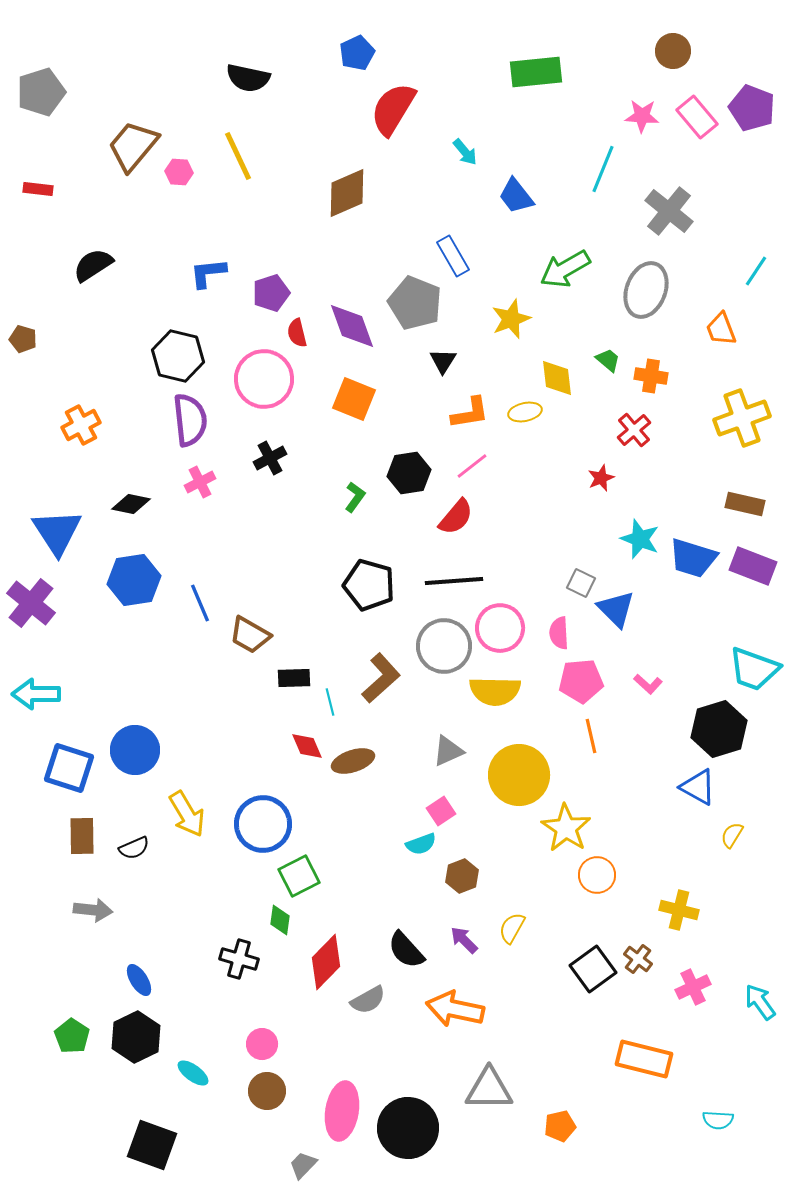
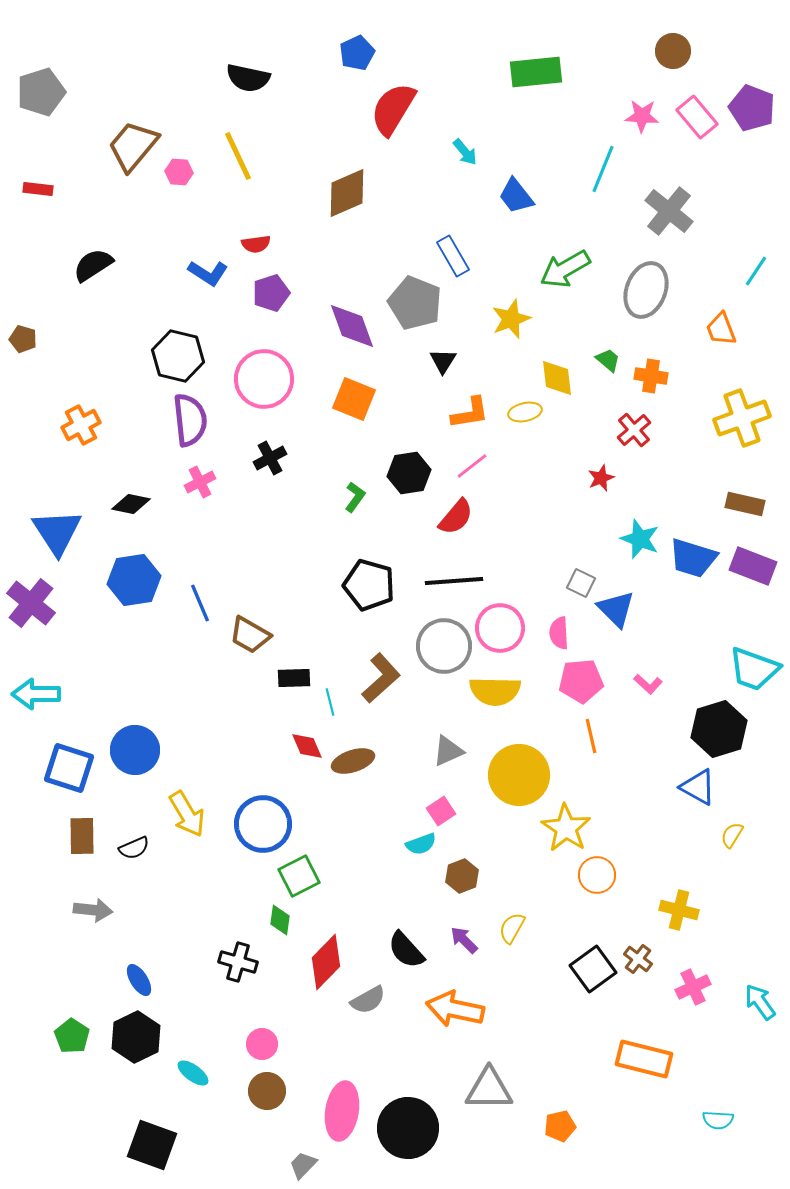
blue L-shape at (208, 273): rotated 141 degrees counterclockwise
red semicircle at (297, 333): moved 41 px left, 89 px up; rotated 84 degrees counterclockwise
black cross at (239, 959): moved 1 px left, 3 px down
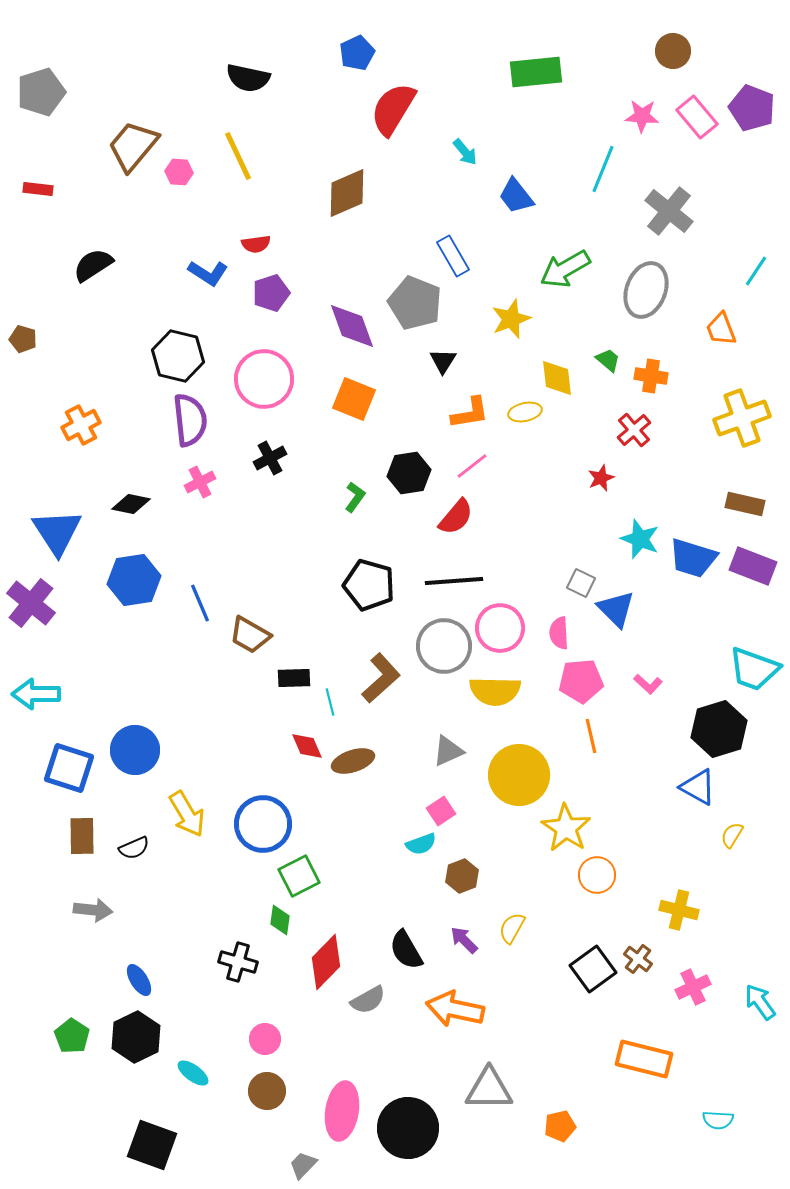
black semicircle at (406, 950): rotated 12 degrees clockwise
pink circle at (262, 1044): moved 3 px right, 5 px up
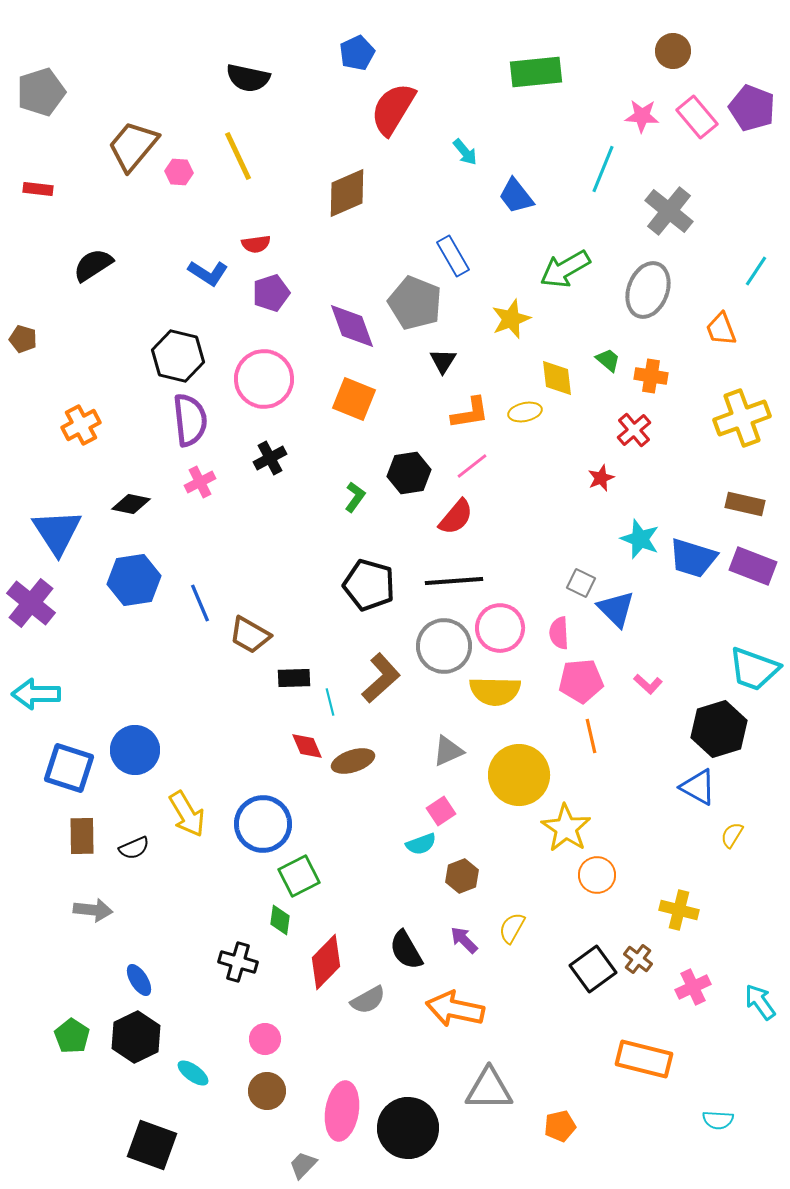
gray ellipse at (646, 290): moved 2 px right
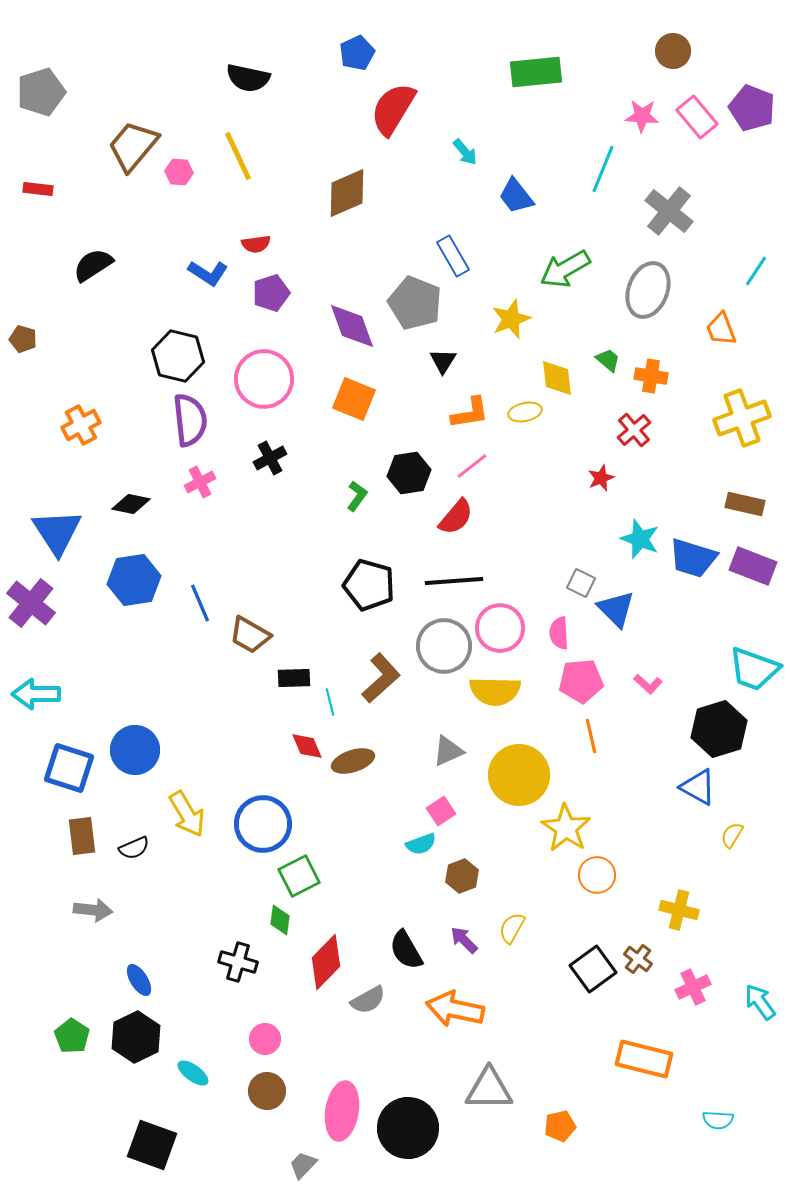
green L-shape at (355, 497): moved 2 px right, 1 px up
brown rectangle at (82, 836): rotated 6 degrees counterclockwise
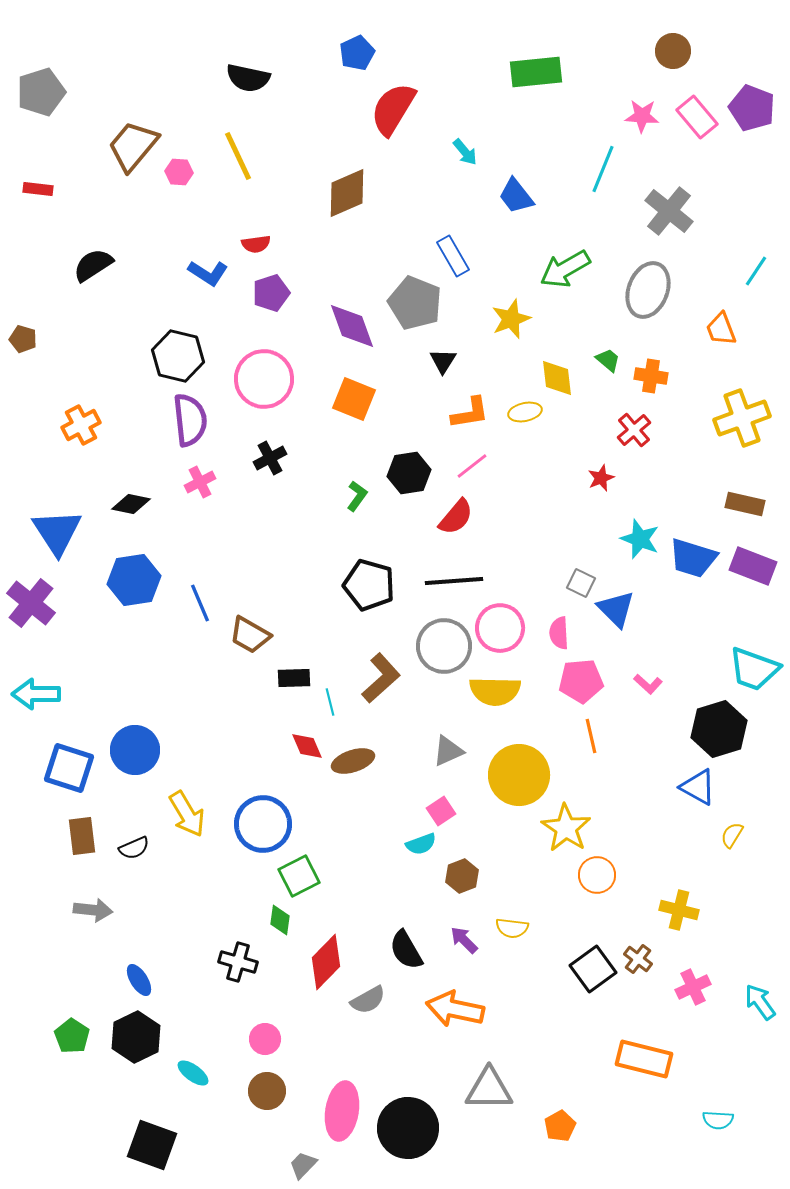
yellow semicircle at (512, 928): rotated 112 degrees counterclockwise
orange pentagon at (560, 1126): rotated 16 degrees counterclockwise
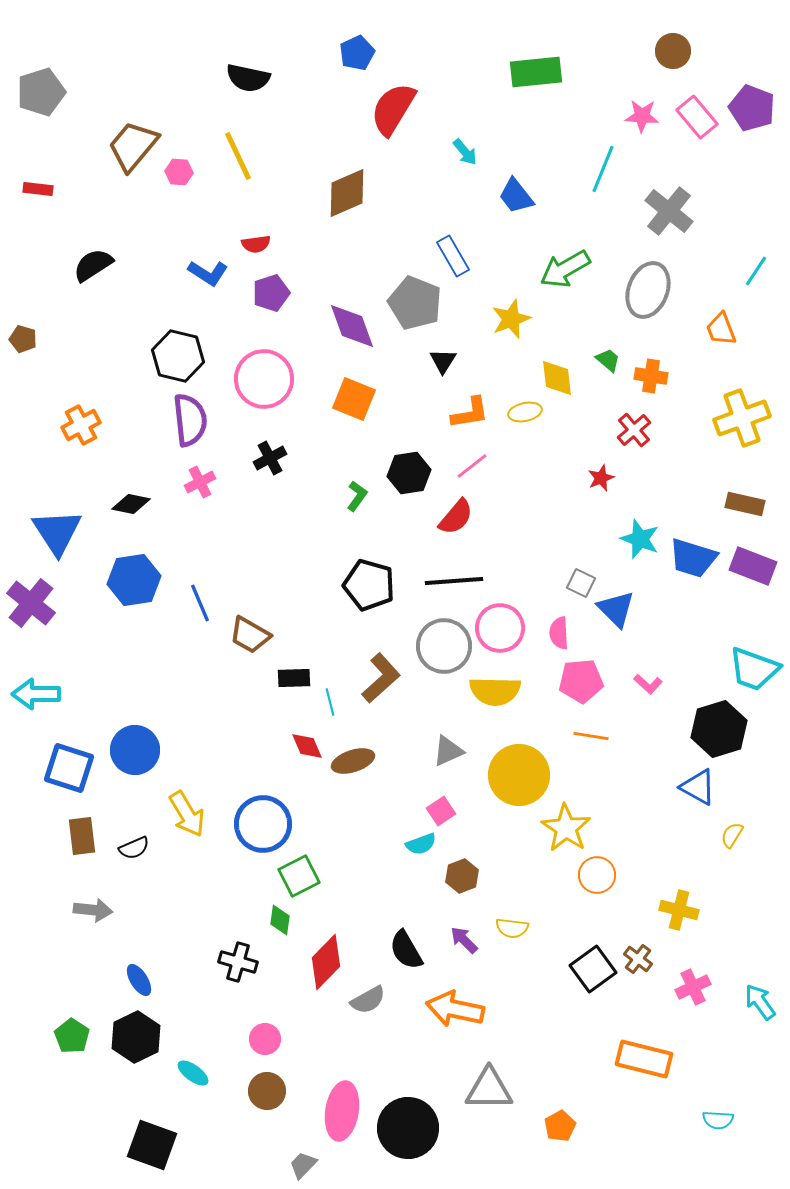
orange line at (591, 736): rotated 68 degrees counterclockwise
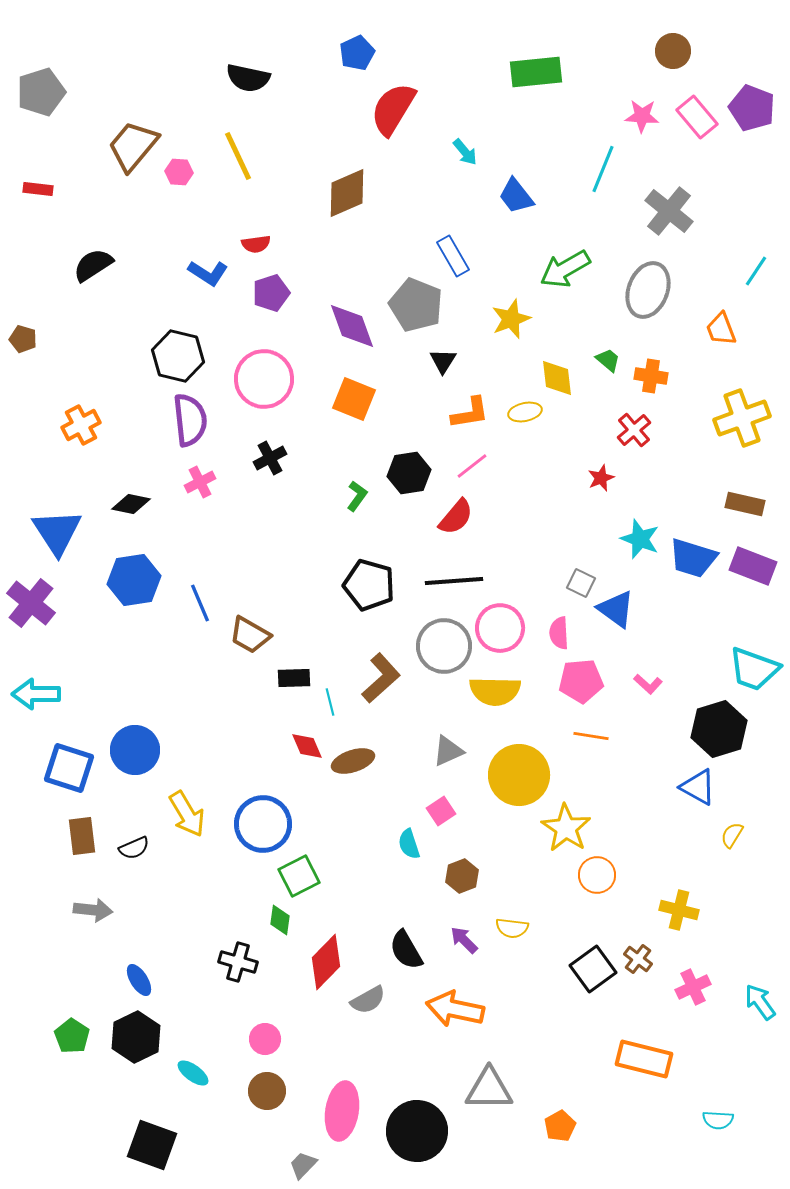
gray pentagon at (415, 303): moved 1 px right, 2 px down
blue triangle at (616, 609): rotated 9 degrees counterclockwise
cyan semicircle at (421, 844): moved 12 px left; rotated 92 degrees clockwise
black circle at (408, 1128): moved 9 px right, 3 px down
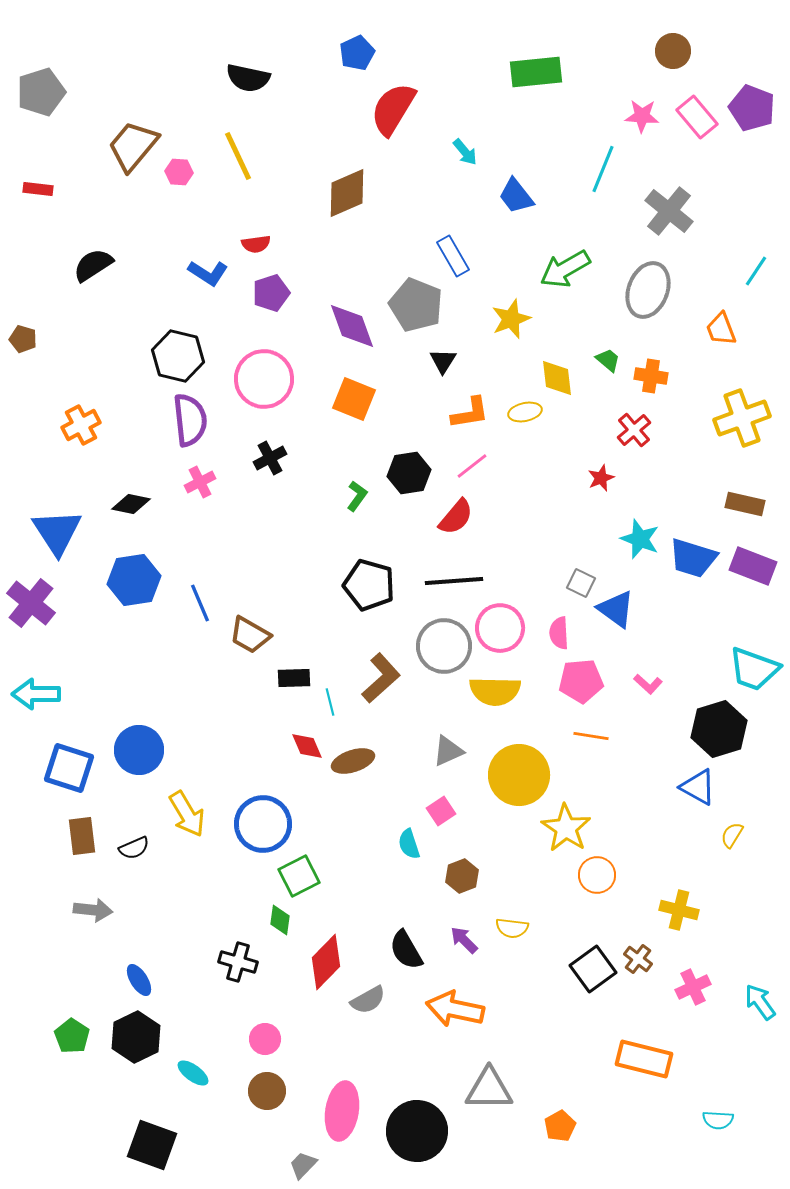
blue circle at (135, 750): moved 4 px right
